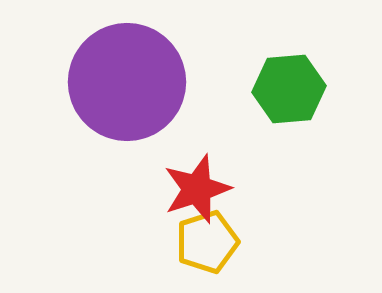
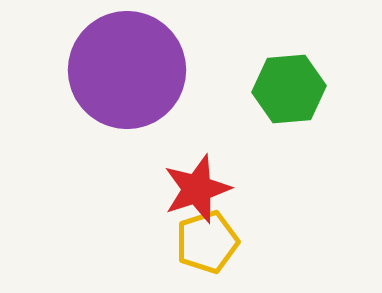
purple circle: moved 12 px up
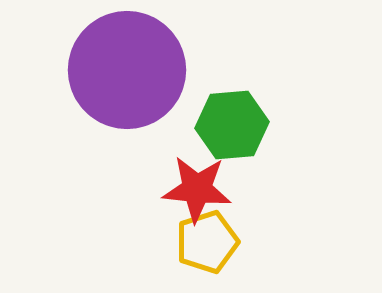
green hexagon: moved 57 px left, 36 px down
red star: rotated 24 degrees clockwise
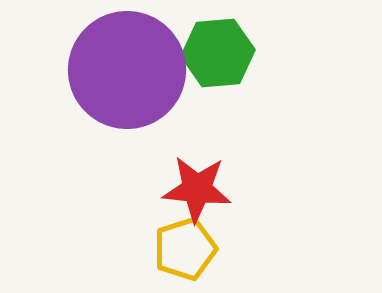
green hexagon: moved 14 px left, 72 px up
yellow pentagon: moved 22 px left, 7 px down
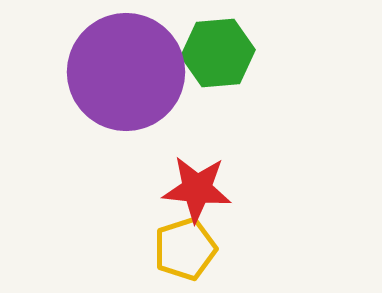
purple circle: moved 1 px left, 2 px down
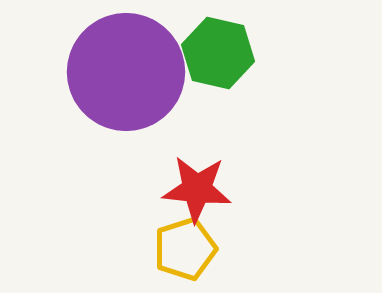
green hexagon: rotated 18 degrees clockwise
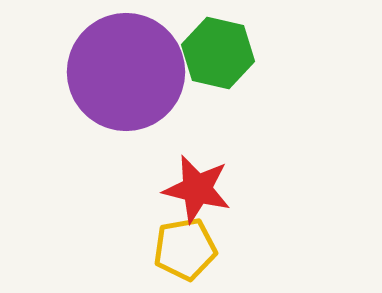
red star: rotated 8 degrees clockwise
yellow pentagon: rotated 8 degrees clockwise
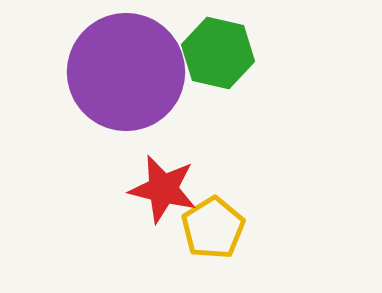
red star: moved 34 px left
yellow pentagon: moved 28 px right, 21 px up; rotated 22 degrees counterclockwise
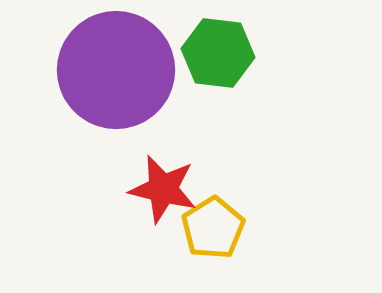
green hexagon: rotated 6 degrees counterclockwise
purple circle: moved 10 px left, 2 px up
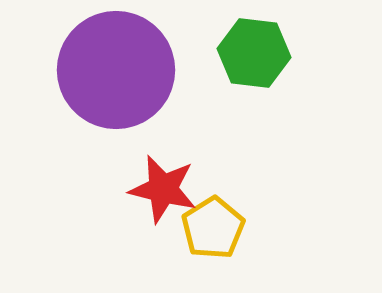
green hexagon: moved 36 px right
